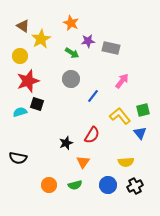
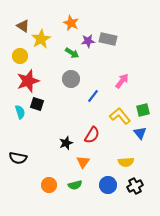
gray rectangle: moved 3 px left, 9 px up
cyan semicircle: rotated 88 degrees clockwise
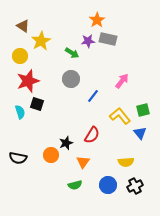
orange star: moved 26 px right, 3 px up; rotated 14 degrees clockwise
yellow star: moved 2 px down
orange circle: moved 2 px right, 30 px up
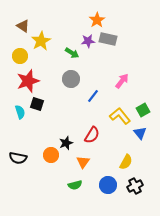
green square: rotated 16 degrees counterclockwise
yellow semicircle: rotated 56 degrees counterclockwise
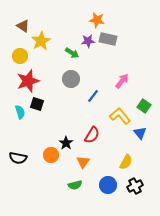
orange star: rotated 28 degrees counterclockwise
green square: moved 1 px right, 4 px up; rotated 24 degrees counterclockwise
black star: rotated 16 degrees counterclockwise
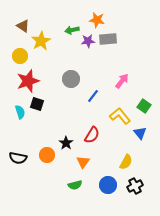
gray rectangle: rotated 18 degrees counterclockwise
green arrow: moved 23 px up; rotated 136 degrees clockwise
orange circle: moved 4 px left
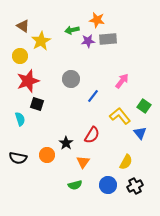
cyan semicircle: moved 7 px down
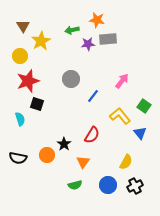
brown triangle: rotated 24 degrees clockwise
purple star: moved 3 px down
black star: moved 2 px left, 1 px down
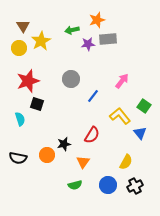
orange star: rotated 28 degrees counterclockwise
yellow circle: moved 1 px left, 8 px up
black star: rotated 24 degrees clockwise
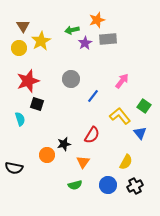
purple star: moved 3 px left, 1 px up; rotated 24 degrees counterclockwise
black semicircle: moved 4 px left, 10 px down
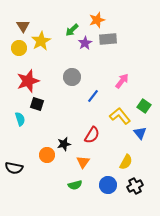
green arrow: rotated 32 degrees counterclockwise
gray circle: moved 1 px right, 2 px up
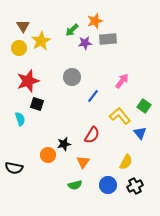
orange star: moved 2 px left, 1 px down
purple star: rotated 24 degrees clockwise
orange circle: moved 1 px right
